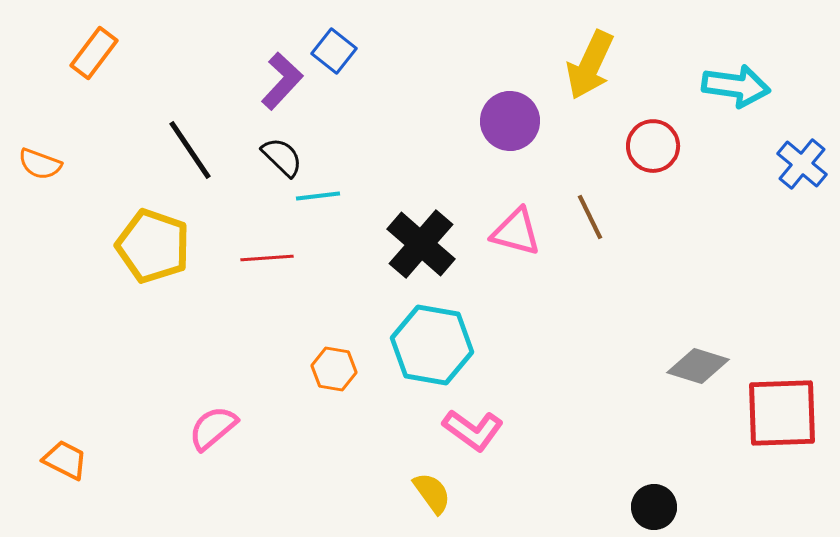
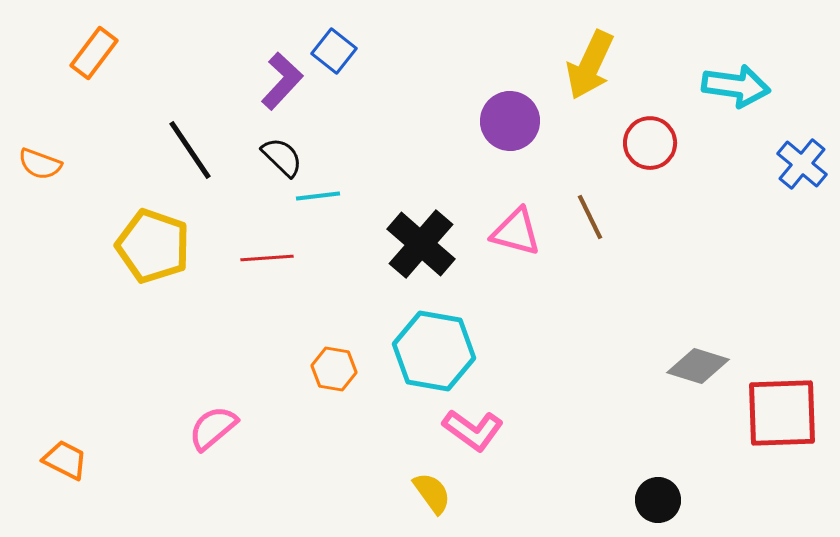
red circle: moved 3 px left, 3 px up
cyan hexagon: moved 2 px right, 6 px down
black circle: moved 4 px right, 7 px up
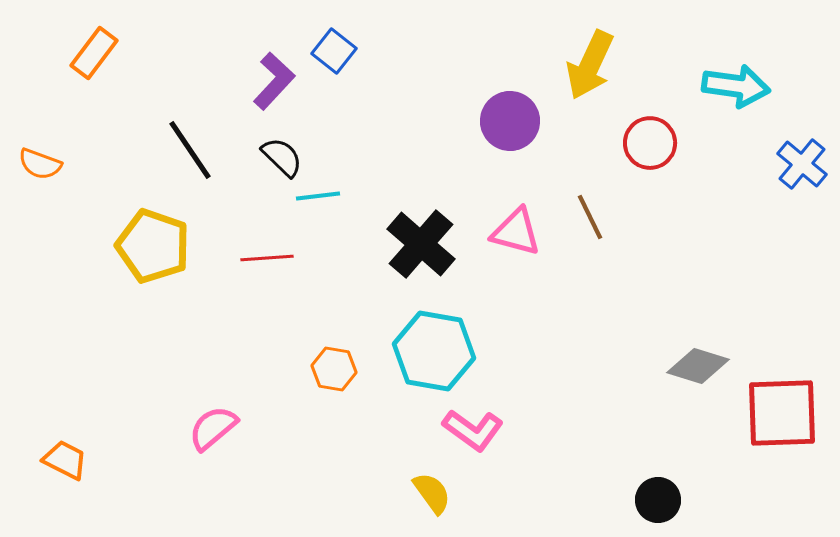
purple L-shape: moved 8 px left
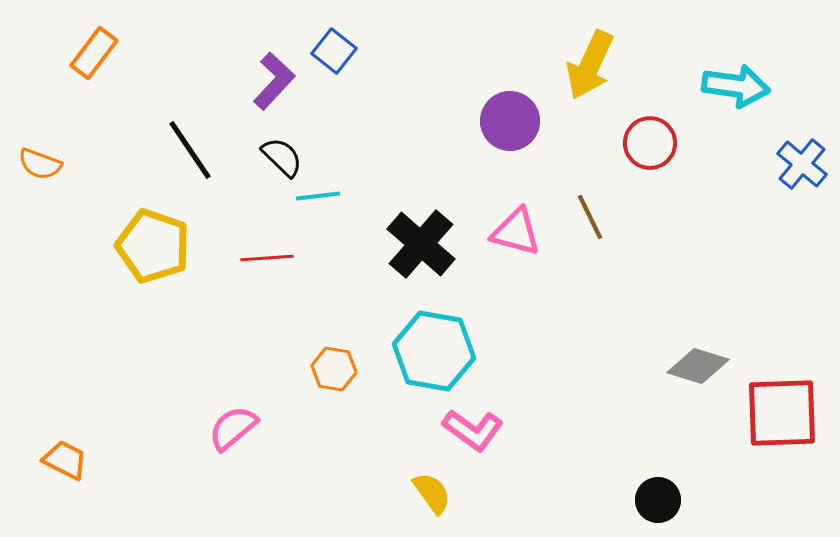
pink semicircle: moved 20 px right
